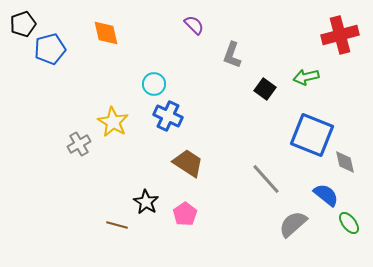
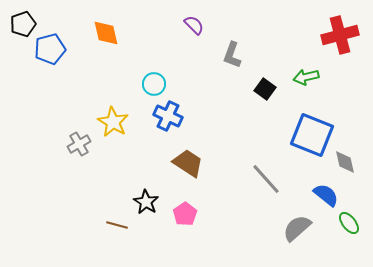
gray semicircle: moved 4 px right, 4 px down
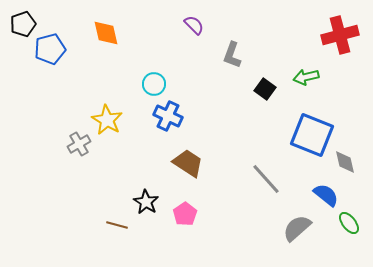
yellow star: moved 6 px left, 2 px up
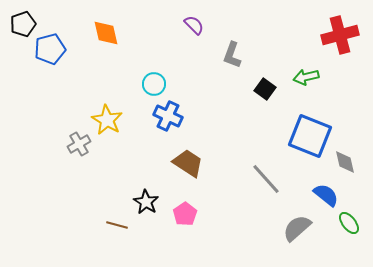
blue square: moved 2 px left, 1 px down
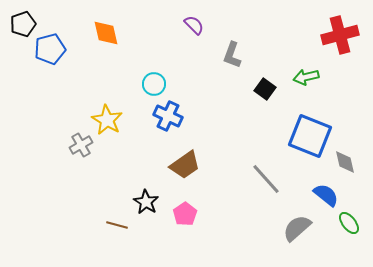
gray cross: moved 2 px right, 1 px down
brown trapezoid: moved 3 px left, 2 px down; rotated 112 degrees clockwise
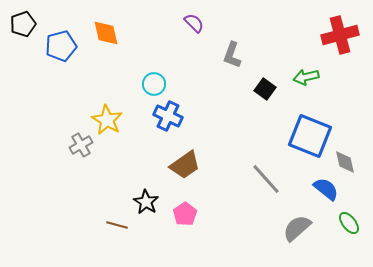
purple semicircle: moved 2 px up
blue pentagon: moved 11 px right, 3 px up
blue semicircle: moved 6 px up
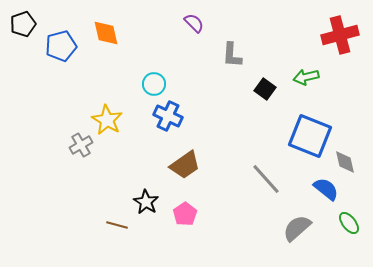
gray L-shape: rotated 16 degrees counterclockwise
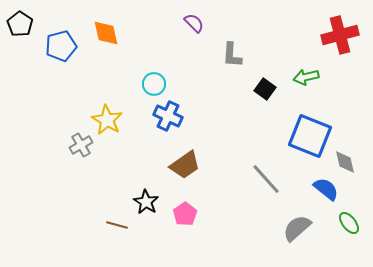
black pentagon: moved 3 px left; rotated 20 degrees counterclockwise
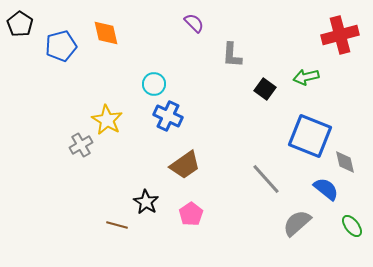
pink pentagon: moved 6 px right
green ellipse: moved 3 px right, 3 px down
gray semicircle: moved 5 px up
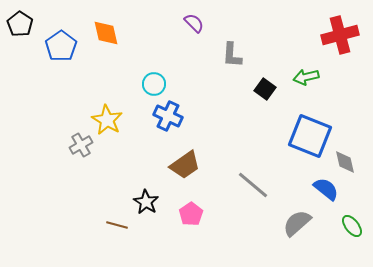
blue pentagon: rotated 20 degrees counterclockwise
gray line: moved 13 px left, 6 px down; rotated 8 degrees counterclockwise
